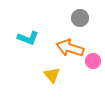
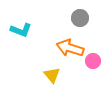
cyan L-shape: moved 7 px left, 8 px up
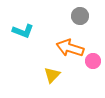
gray circle: moved 2 px up
cyan L-shape: moved 2 px right, 1 px down
yellow triangle: rotated 24 degrees clockwise
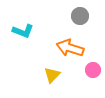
pink circle: moved 9 px down
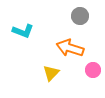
yellow triangle: moved 1 px left, 2 px up
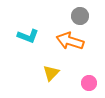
cyan L-shape: moved 5 px right, 5 px down
orange arrow: moved 7 px up
pink circle: moved 4 px left, 13 px down
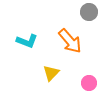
gray circle: moved 9 px right, 4 px up
cyan L-shape: moved 1 px left, 5 px down
orange arrow: rotated 148 degrees counterclockwise
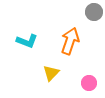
gray circle: moved 5 px right
orange arrow: rotated 120 degrees counterclockwise
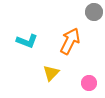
orange arrow: rotated 8 degrees clockwise
